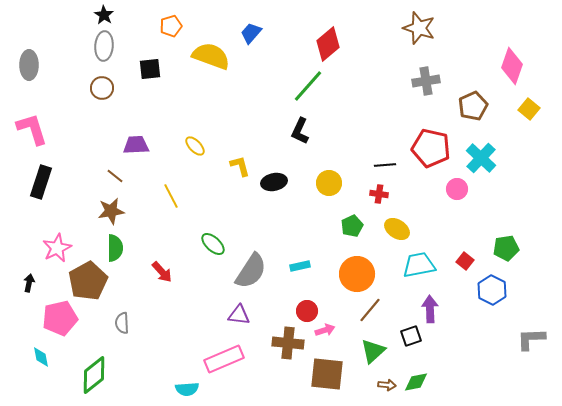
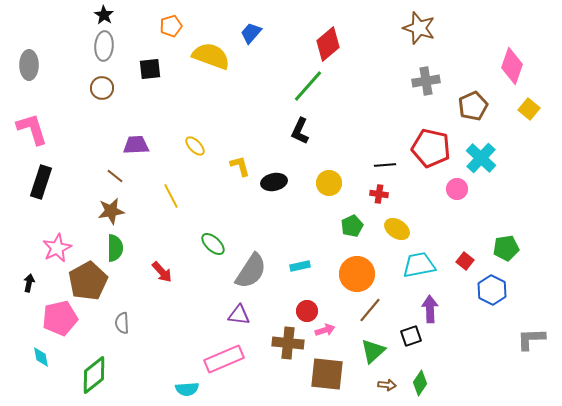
green diamond at (416, 382): moved 4 px right, 1 px down; rotated 45 degrees counterclockwise
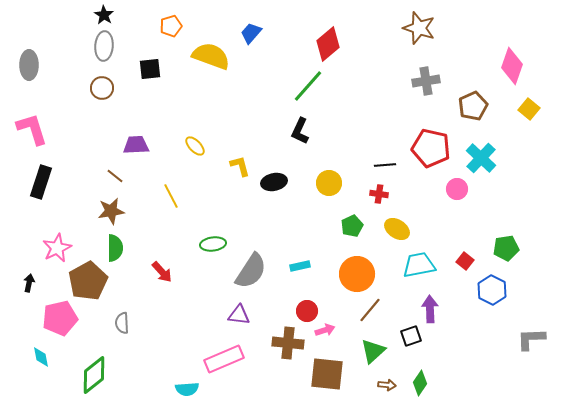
green ellipse at (213, 244): rotated 50 degrees counterclockwise
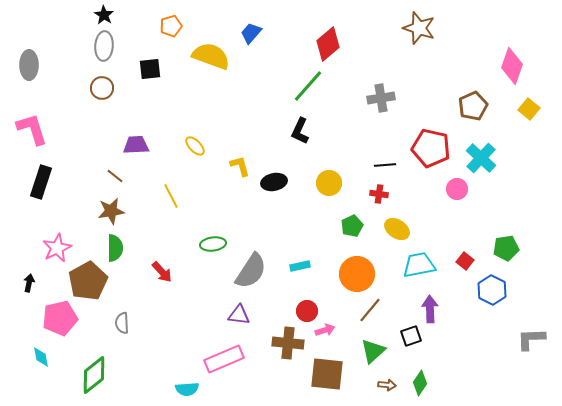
gray cross at (426, 81): moved 45 px left, 17 px down
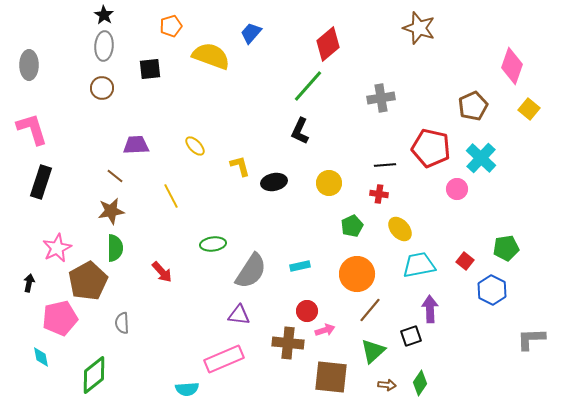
yellow ellipse at (397, 229): moved 3 px right; rotated 15 degrees clockwise
brown square at (327, 374): moved 4 px right, 3 px down
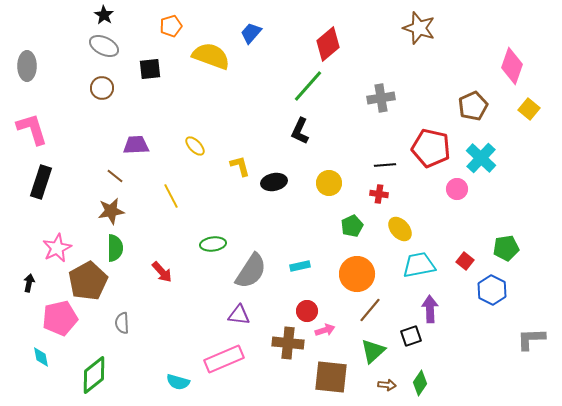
gray ellipse at (104, 46): rotated 68 degrees counterclockwise
gray ellipse at (29, 65): moved 2 px left, 1 px down
cyan semicircle at (187, 389): moved 9 px left, 7 px up; rotated 20 degrees clockwise
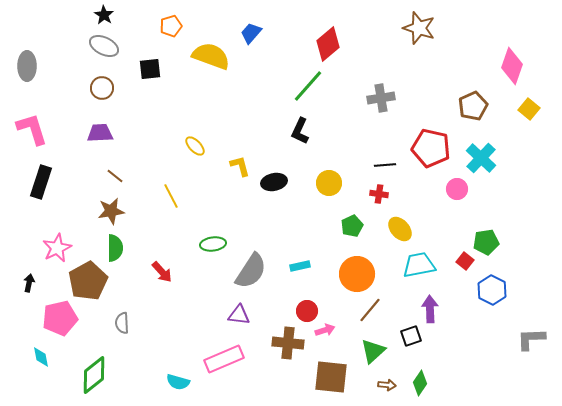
purple trapezoid at (136, 145): moved 36 px left, 12 px up
green pentagon at (506, 248): moved 20 px left, 6 px up
